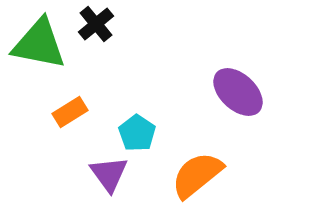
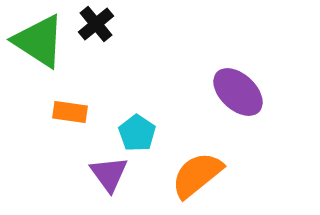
green triangle: moved 3 px up; rotated 22 degrees clockwise
orange rectangle: rotated 40 degrees clockwise
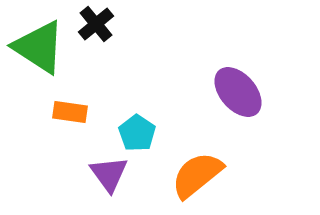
green triangle: moved 6 px down
purple ellipse: rotated 6 degrees clockwise
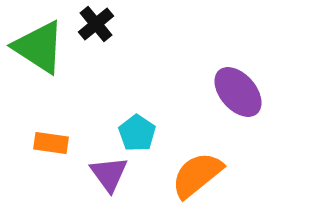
orange rectangle: moved 19 px left, 31 px down
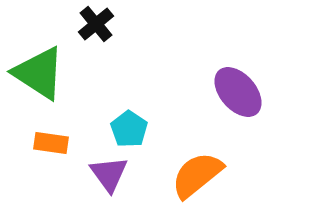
green triangle: moved 26 px down
cyan pentagon: moved 8 px left, 4 px up
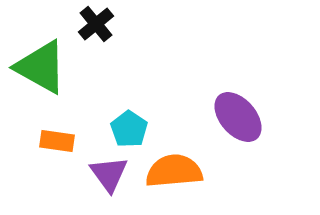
green triangle: moved 2 px right, 6 px up; rotated 4 degrees counterclockwise
purple ellipse: moved 25 px down
orange rectangle: moved 6 px right, 2 px up
orange semicircle: moved 23 px left, 4 px up; rotated 34 degrees clockwise
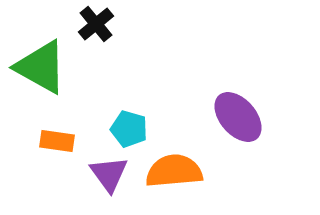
cyan pentagon: rotated 18 degrees counterclockwise
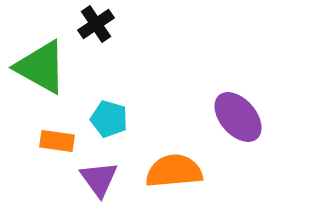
black cross: rotated 6 degrees clockwise
cyan pentagon: moved 20 px left, 10 px up
purple triangle: moved 10 px left, 5 px down
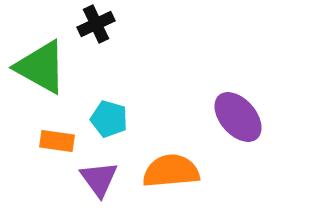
black cross: rotated 9 degrees clockwise
orange semicircle: moved 3 px left
